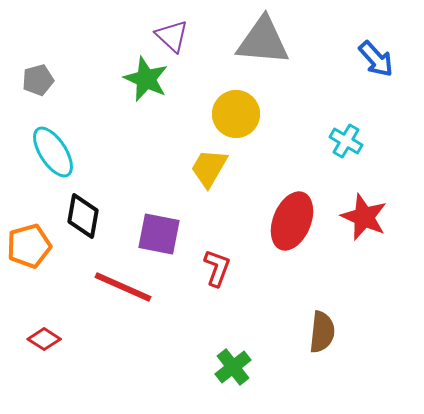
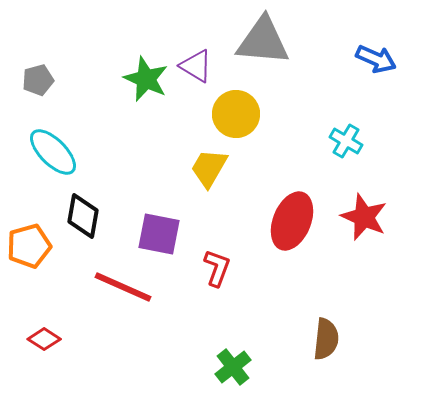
purple triangle: moved 24 px right, 30 px down; rotated 12 degrees counterclockwise
blue arrow: rotated 24 degrees counterclockwise
cyan ellipse: rotated 12 degrees counterclockwise
brown semicircle: moved 4 px right, 7 px down
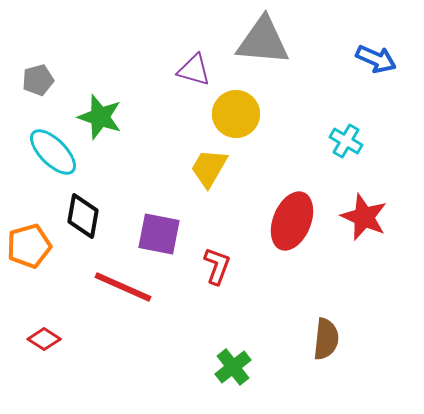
purple triangle: moved 2 px left, 4 px down; rotated 15 degrees counterclockwise
green star: moved 46 px left, 38 px down; rotated 6 degrees counterclockwise
red L-shape: moved 2 px up
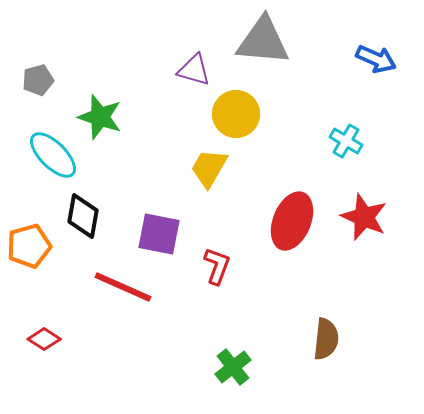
cyan ellipse: moved 3 px down
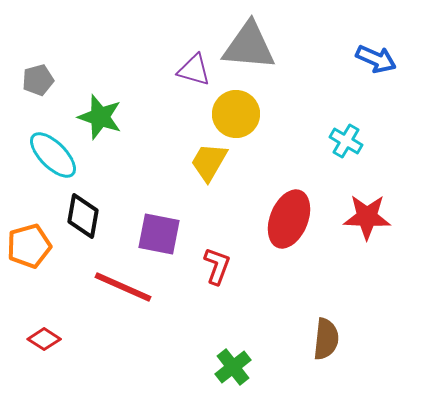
gray triangle: moved 14 px left, 5 px down
yellow trapezoid: moved 6 px up
red star: moved 3 px right; rotated 21 degrees counterclockwise
red ellipse: moved 3 px left, 2 px up
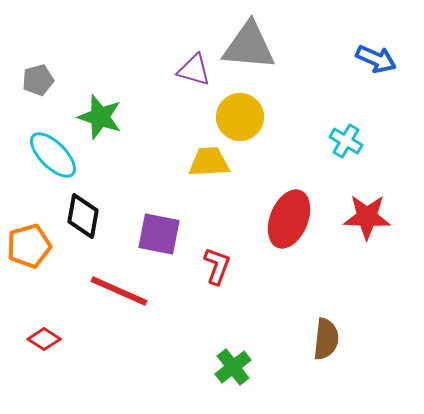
yellow circle: moved 4 px right, 3 px down
yellow trapezoid: rotated 57 degrees clockwise
red line: moved 4 px left, 4 px down
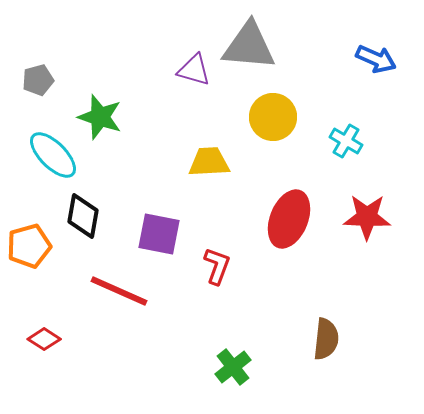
yellow circle: moved 33 px right
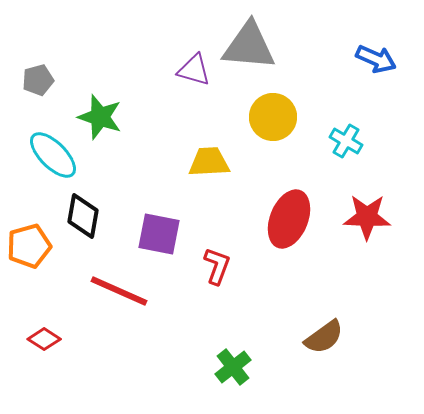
brown semicircle: moved 2 px left, 2 px up; rotated 48 degrees clockwise
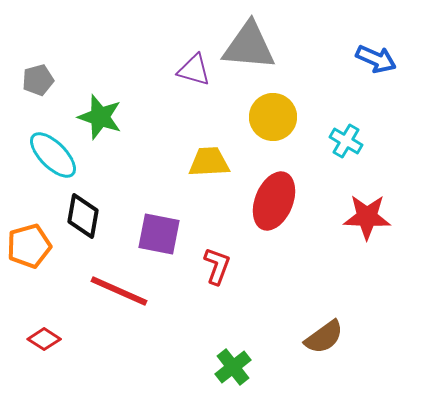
red ellipse: moved 15 px left, 18 px up
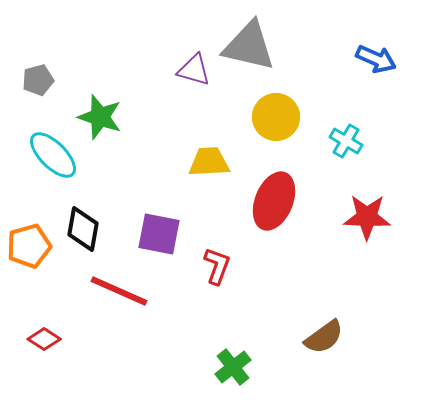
gray triangle: rotated 8 degrees clockwise
yellow circle: moved 3 px right
black diamond: moved 13 px down
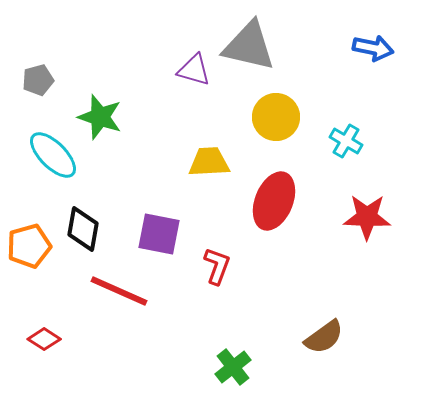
blue arrow: moved 3 px left, 11 px up; rotated 12 degrees counterclockwise
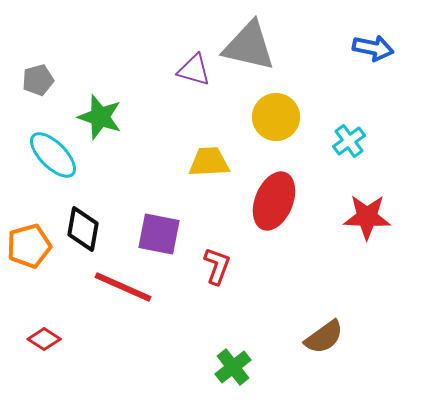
cyan cross: moved 3 px right; rotated 24 degrees clockwise
red line: moved 4 px right, 4 px up
